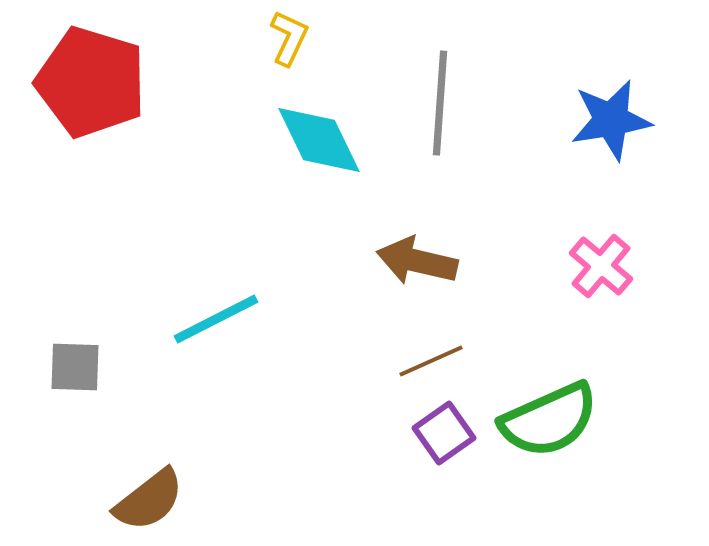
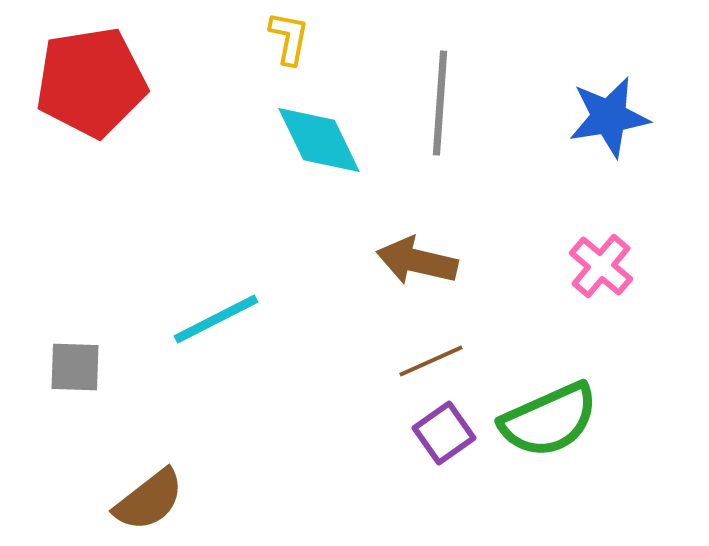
yellow L-shape: rotated 14 degrees counterclockwise
red pentagon: rotated 26 degrees counterclockwise
blue star: moved 2 px left, 3 px up
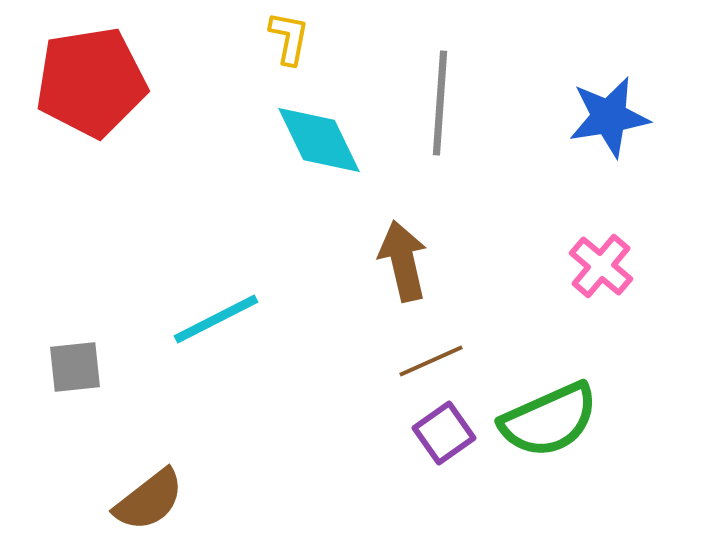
brown arrow: moved 14 px left; rotated 64 degrees clockwise
gray square: rotated 8 degrees counterclockwise
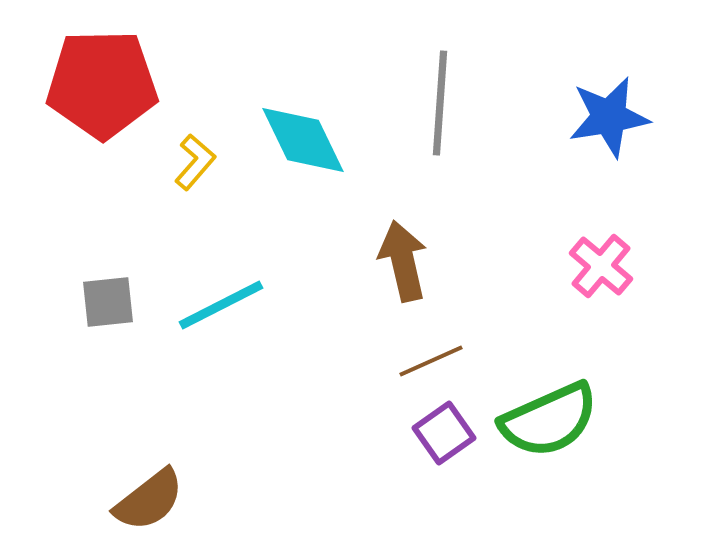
yellow L-shape: moved 94 px left, 124 px down; rotated 30 degrees clockwise
red pentagon: moved 11 px right, 2 px down; rotated 8 degrees clockwise
cyan diamond: moved 16 px left
cyan line: moved 5 px right, 14 px up
gray square: moved 33 px right, 65 px up
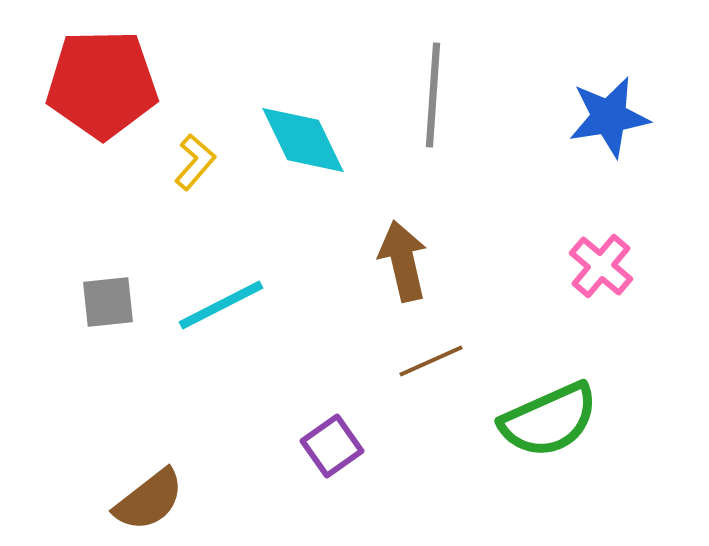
gray line: moved 7 px left, 8 px up
purple square: moved 112 px left, 13 px down
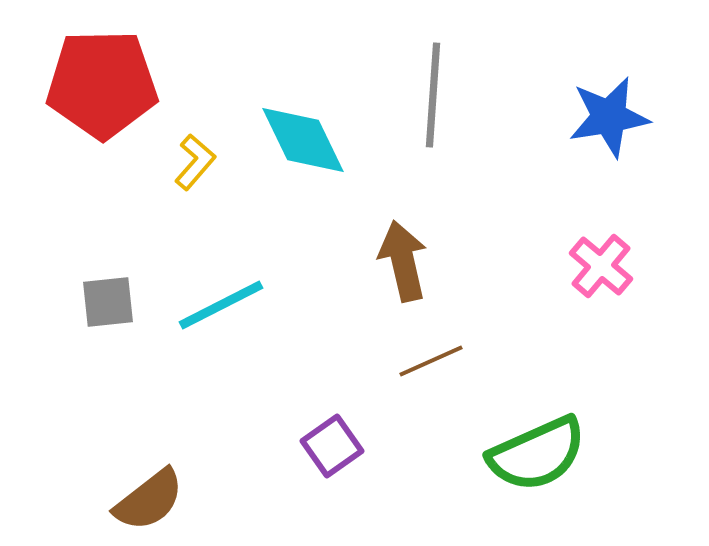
green semicircle: moved 12 px left, 34 px down
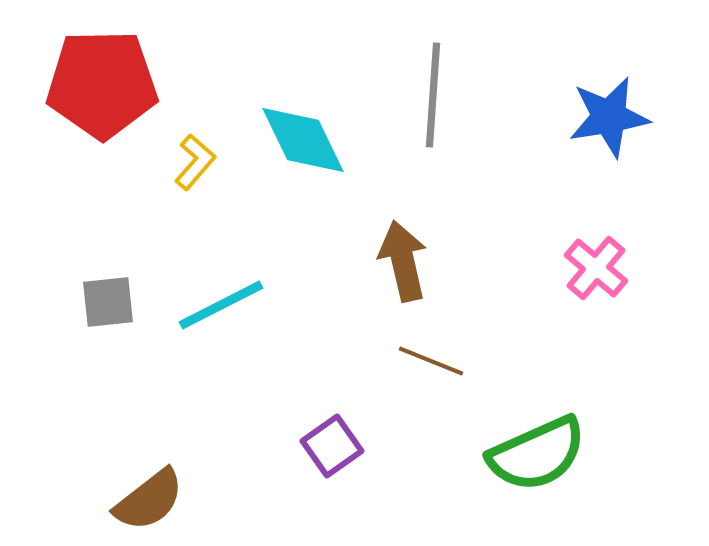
pink cross: moved 5 px left, 2 px down
brown line: rotated 46 degrees clockwise
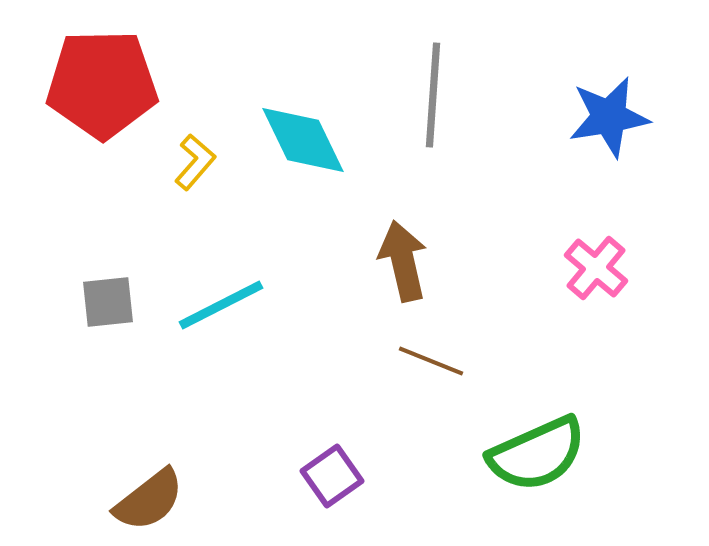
purple square: moved 30 px down
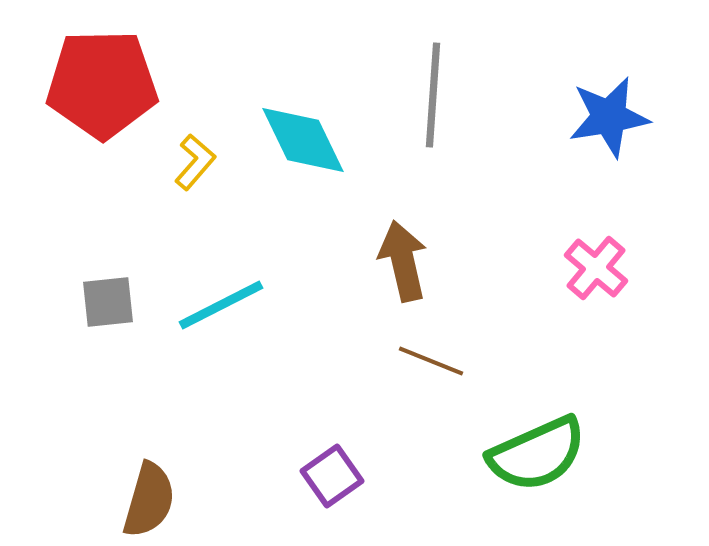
brown semicircle: rotated 36 degrees counterclockwise
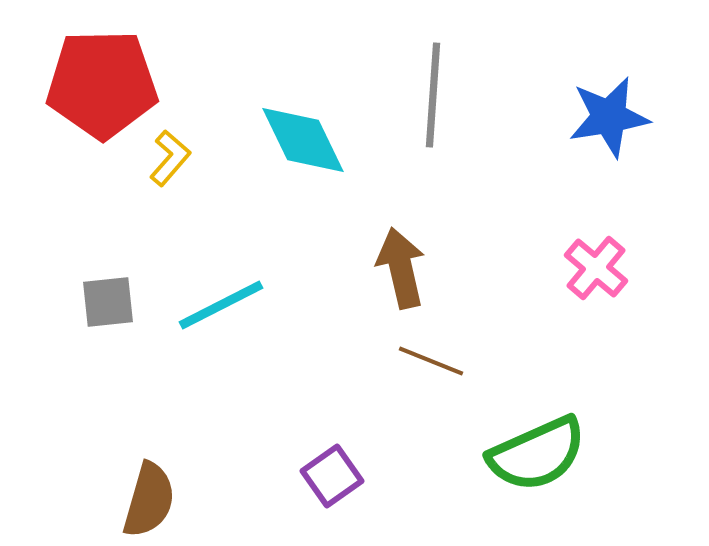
yellow L-shape: moved 25 px left, 4 px up
brown arrow: moved 2 px left, 7 px down
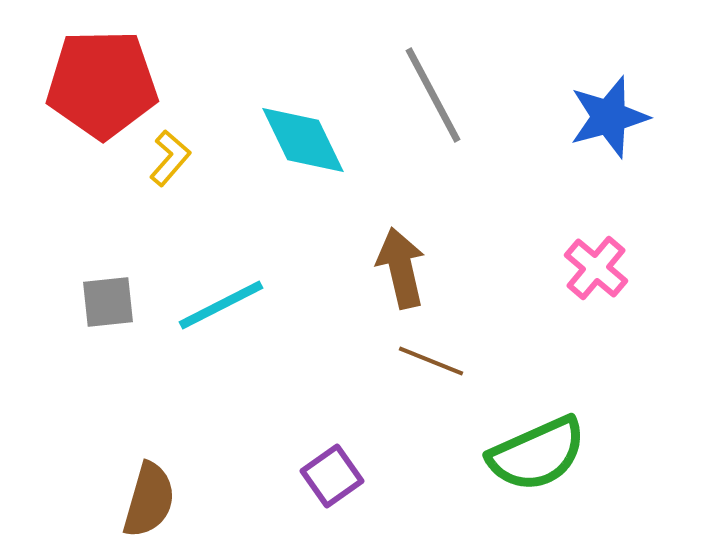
gray line: rotated 32 degrees counterclockwise
blue star: rotated 6 degrees counterclockwise
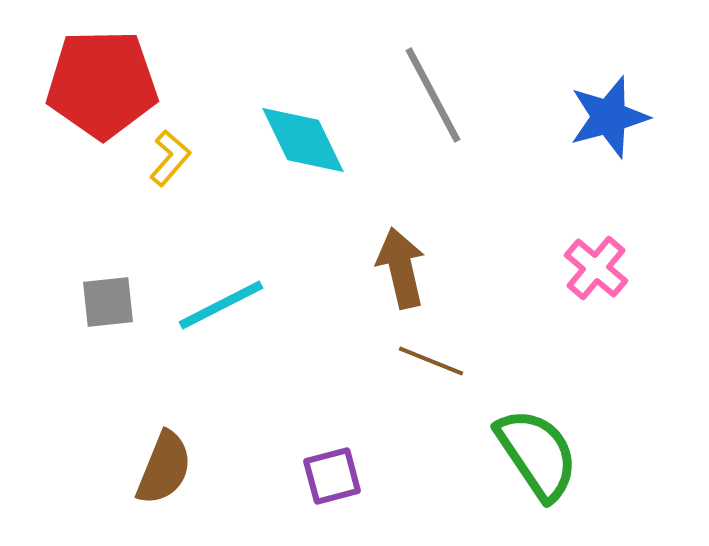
green semicircle: rotated 100 degrees counterclockwise
purple square: rotated 20 degrees clockwise
brown semicircle: moved 15 px right, 32 px up; rotated 6 degrees clockwise
